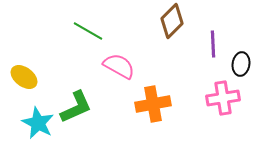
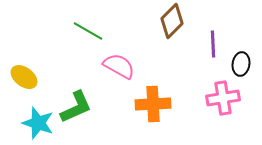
orange cross: rotated 8 degrees clockwise
cyan star: rotated 8 degrees counterclockwise
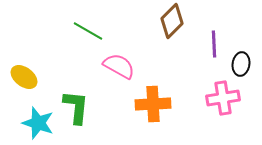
purple line: moved 1 px right
green L-shape: rotated 60 degrees counterclockwise
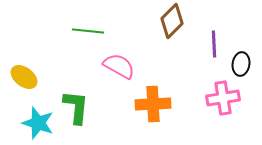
green line: rotated 24 degrees counterclockwise
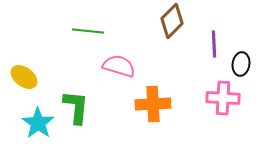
pink semicircle: rotated 12 degrees counterclockwise
pink cross: rotated 12 degrees clockwise
cyan star: rotated 16 degrees clockwise
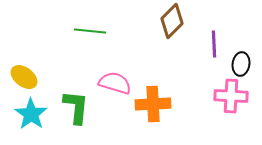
green line: moved 2 px right
pink semicircle: moved 4 px left, 17 px down
pink cross: moved 8 px right, 2 px up
cyan star: moved 7 px left, 9 px up
